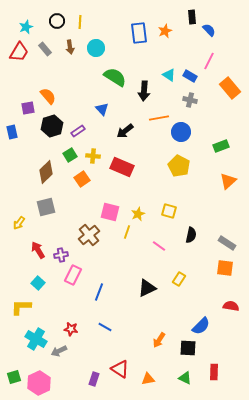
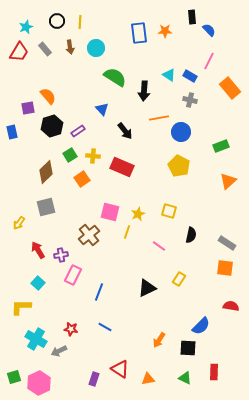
orange star at (165, 31): rotated 24 degrees clockwise
black arrow at (125, 131): rotated 90 degrees counterclockwise
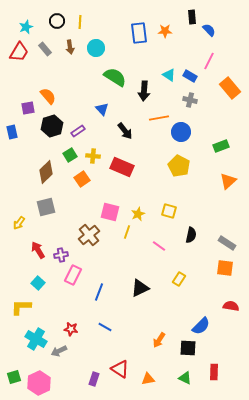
black triangle at (147, 288): moved 7 px left
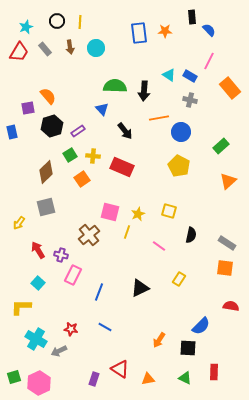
green semicircle at (115, 77): moved 9 px down; rotated 30 degrees counterclockwise
green rectangle at (221, 146): rotated 21 degrees counterclockwise
purple cross at (61, 255): rotated 24 degrees clockwise
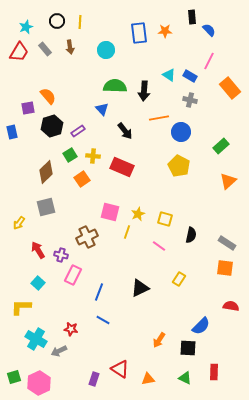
cyan circle at (96, 48): moved 10 px right, 2 px down
yellow square at (169, 211): moved 4 px left, 8 px down
brown cross at (89, 235): moved 2 px left, 2 px down; rotated 15 degrees clockwise
blue line at (105, 327): moved 2 px left, 7 px up
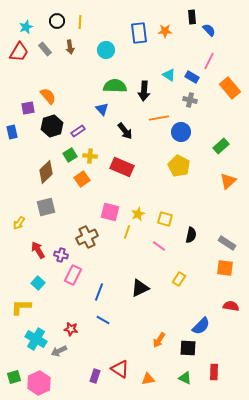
blue rectangle at (190, 76): moved 2 px right, 1 px down
yellow cross at (93, 156): moved 3 px left
purple rectangle at (94, 379): moved 1 px right, 3 px up
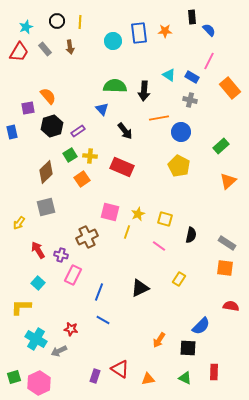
cyan circle at (106, 50): moved 7 px right, 9 px up
